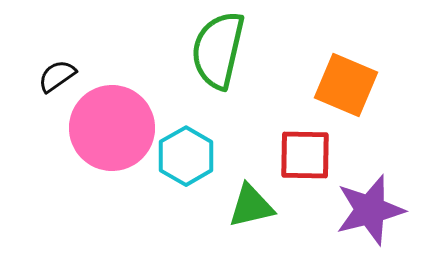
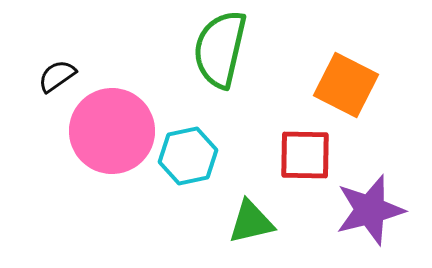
green semicircle: moved 2 px right, 1 px up
orange square: rotated 4 degrees clockwise
pink circle: moved 3 px down
cyan hexagon: moved 2 px right; rotated 18 degrees clockwise
green triangle: moved 16 px down
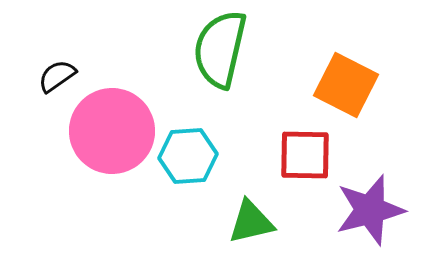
cyan hexagon: rotated 8 degrees clockwise
